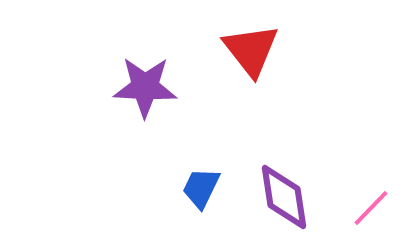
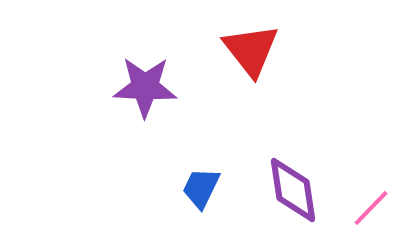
purple diamond: moved 9 px right, 7 px up
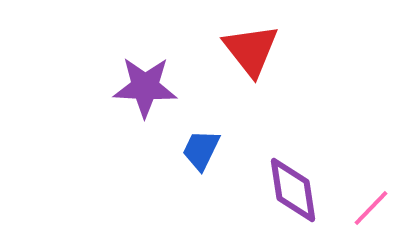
blue trapezoid: moved 38 px up
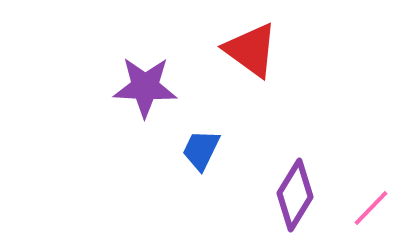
red triangle: rotated 16 degrees counterclockwise
purple diamond: moved 2 px right, 5 px down; rotated 40 degrees clockwise
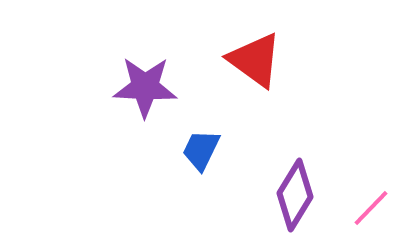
red triangle: moved 4 px right, 10 px down
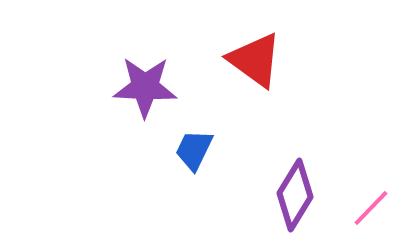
blue trapezoid: moved 7 px left
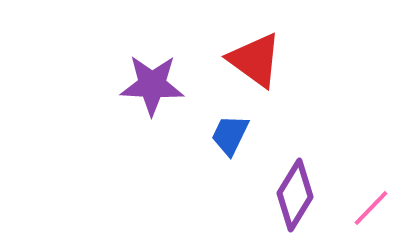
purple star: moved 7 px right, 2 px up
blue trapezoid: moved 36 px right, 15 px up
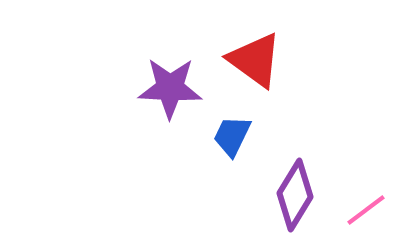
purple star: moved 18 px right, 3 px down
blue trapezoid: moved 2 px right, 1 px down
pink line: moved 5 px left, 2 px down; rotated 9 degrees clockwise
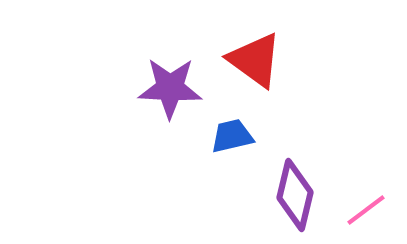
blue trapezoid: rotated 51 degrees clockwise
purple diamond: rotated 18 degrees counterclockwise
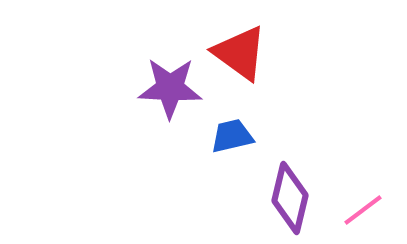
red triangle: moved 15 px left, 7 px up
purple diamond: moved 5 px left, 3 px down
pink line: moved 3 px left
